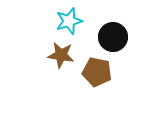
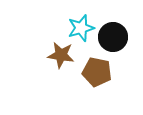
cyan star: moved 12 px right, 7 px down
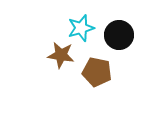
black circle: moved 6 px right, 2 px up
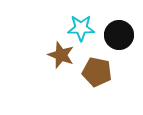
cyan star: rotated 16 degrees clockwise
brown star: rotated 12 degrees clockwise
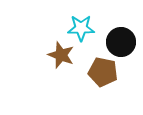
black circle: moved 2 px right, 7 px down
brown pentagon: moved 6 px right
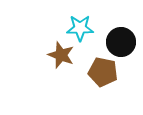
cyan star: moved 1 px left
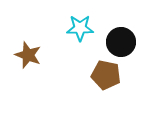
brown star: moved 33 px left
brown pentagon: moved 3 px right, 3 px down
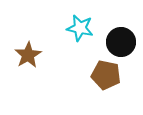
cyan star: rotated 12 degrees clockwise
brown star: rotated 20 degrees clockwise
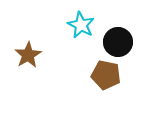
cyan star: moved 1 px right, 3 px up; rotated 16 degrees clockwise
black circle: moved 3 px left
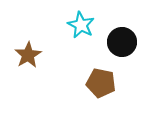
black circle: moved 4 px right
brown pentagon: moved 5 px left, 8 px down
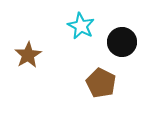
cyan star: moved 1 px down
brown pentagon: rotated 16 degrees clockwise
